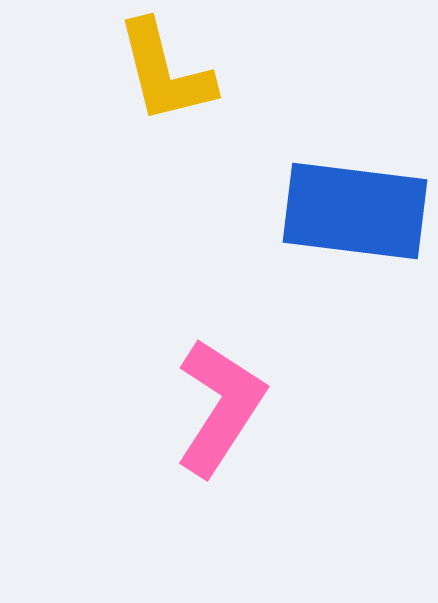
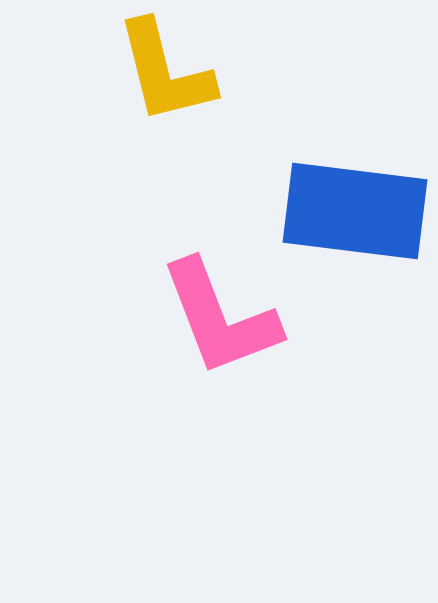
pink L-shape: moved 89 px up; rotated 126 degrees clockwise
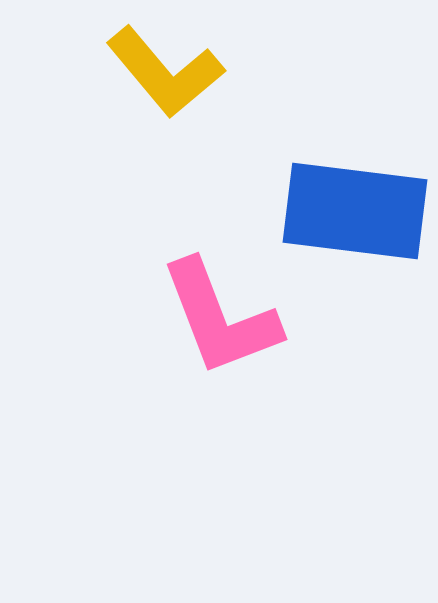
yellow L-shape: rotated 26 degrees counterclockwise
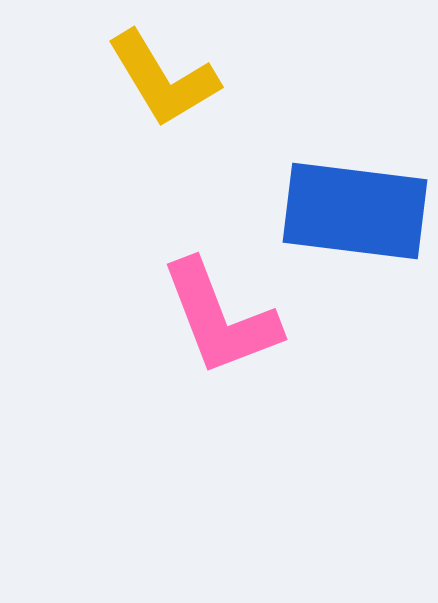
yellow L-shape: moved 2 px left, 7 px down; rotated 9 degrees clockwise
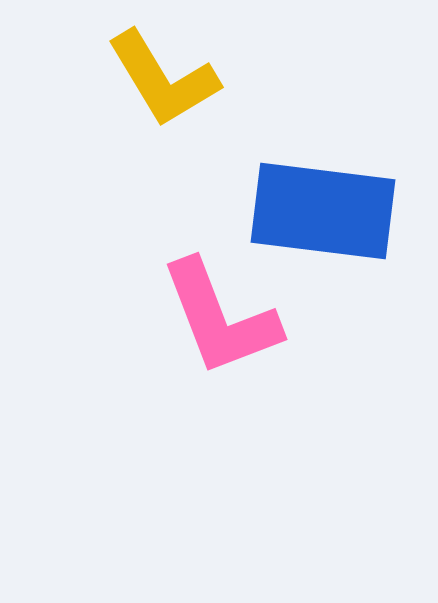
blue rectangle: moved 32 px left
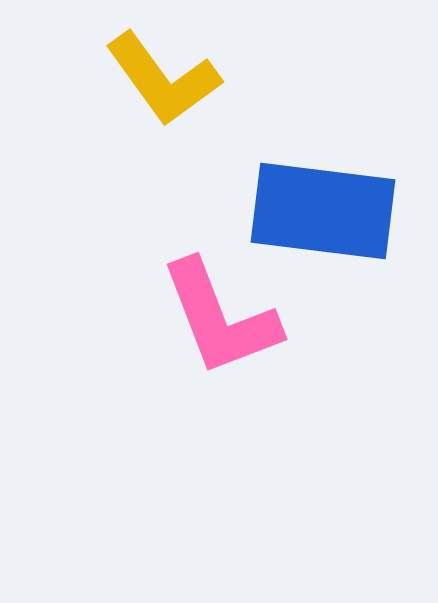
yellow L-shape: rotated 5 degrees counterclockwise
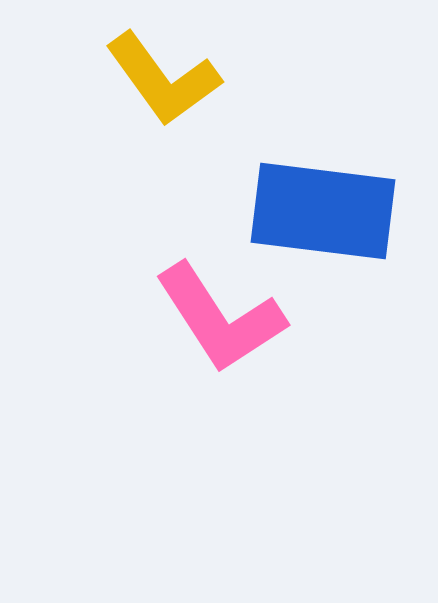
pink L-shape: rotated 12 degrees counterclockwise
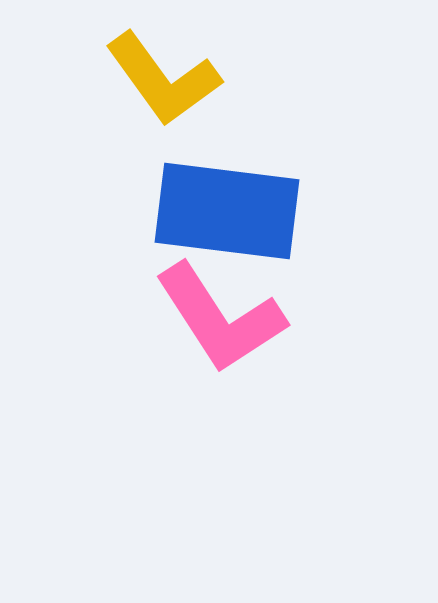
blue rectangle: moved 96 px left
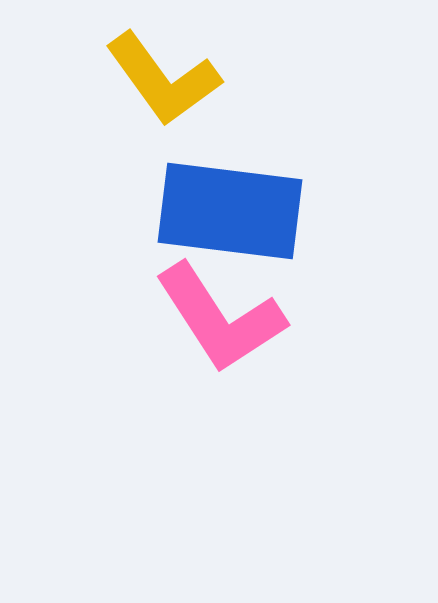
blue rectangle: moved 3 px right
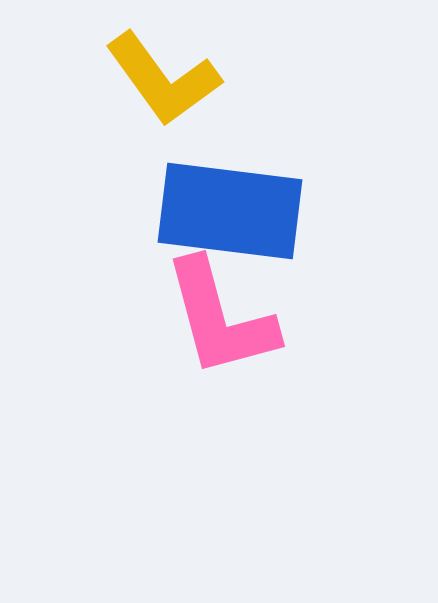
pink L-shape: rotated 18 degrees clockwise
